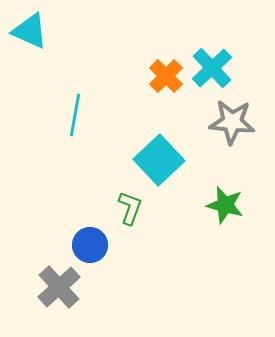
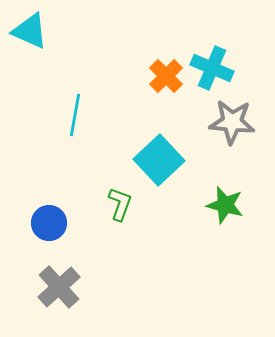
cyan cross: rotated 24 degrees counterclockwise
green L-shape: moved 10 px left, 4 px up
blue circle: moved 41 px left, 22 px up
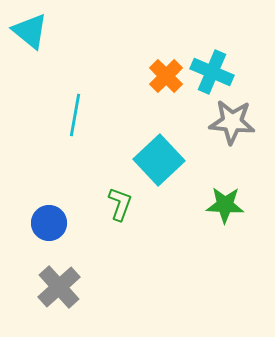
cyan triangle: rotated 15 degrees clockwise
cyan cross: moved 4 px down
green star: rotated 12 degrees counterclockwise
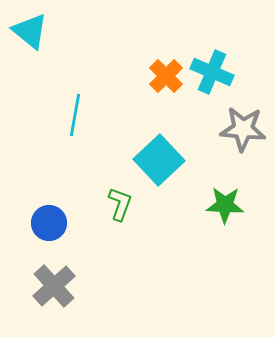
gray star: moved 11 px right, 7 px down
gray cross: moved 5 px left, 1 px up
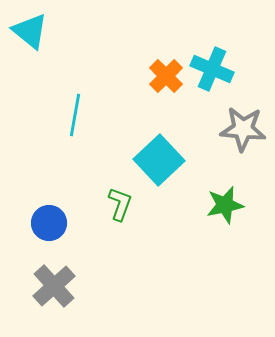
cyan cross: moved 3 px up
green star: rotated 15 degrees counterclockwise
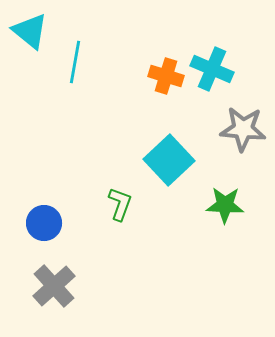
orange cross: rotated 28 degrees counterclockwise
cyan line: moved 53 px up
cyan square: moved 10 px right
green star: rotated 15 degrees clockwise
blue circle: moved 5 px left
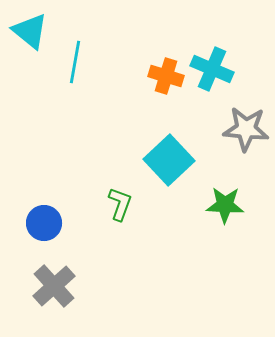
gray star: moved 3 px right
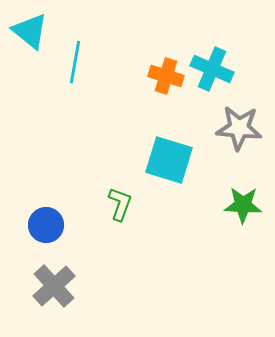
gray star: moved 7 px left, 1 px up
cyan square: rotated 30 degrees counterclockwise
green star: moved 18 px right
blue circle: moved 2 px right, 2 px down
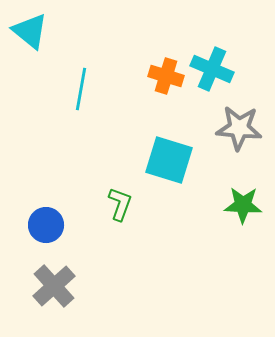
cyan line: moved 6 px right, 27 px down
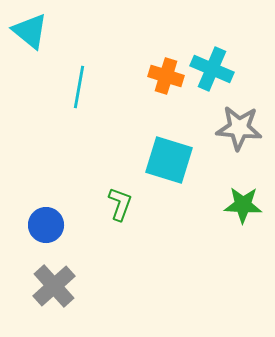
cyan line: moved 2 px left, 2 px up
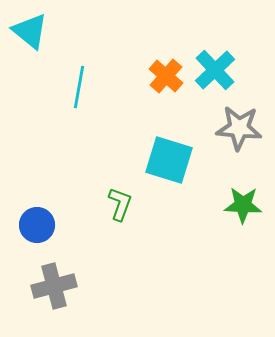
cyan cross: moved 3 px right, 1 px down; rotated 24 degrees clockwise
orange cross: rotated 24 degrees clockwise
blue circle: moved 9 px left
gray cross: rotated 27 degrees clockwise
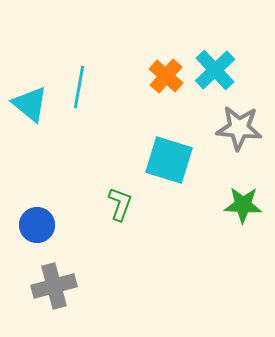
cyan triangle: moved 73 px down
